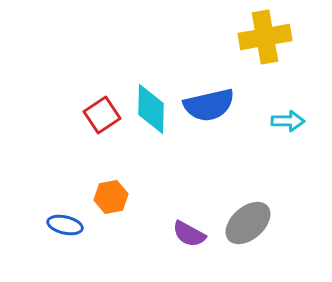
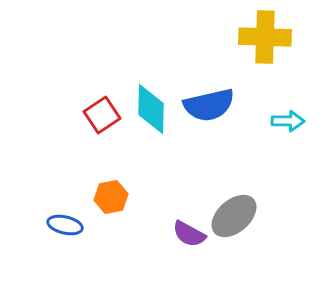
yellow cross: rotated 12 degrees clockwise
gray ellipse: moved 14 px left, 7 px up
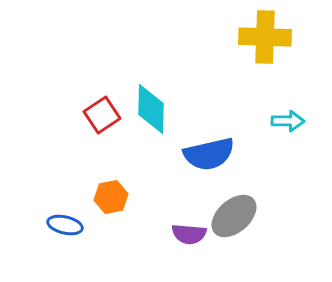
blue semicircle: moved 49 px down
purple semicircle: rotated 24 degrees counterclockwise
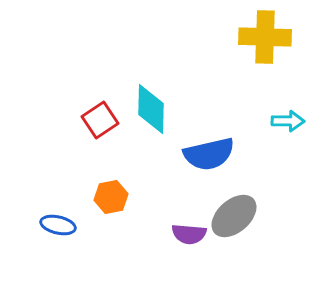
red square: moved 2 px left, 5 px down
blue ellipse: moved 7 px left
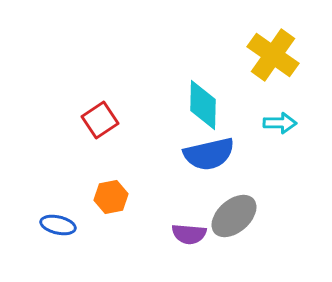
yellow cross: moved 8 px right, 18 px down; rotated 33 degrees clockwise
cyan diamond: moved 52 px right, 4 px up
cyan arrow: moved 8 px left, 2 px down
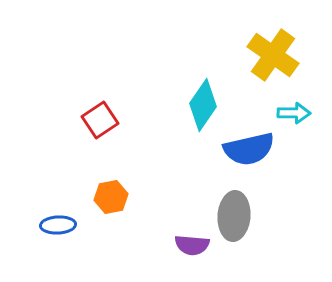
cyan diamond: rotated 33 degrees clockwise
cyan arrow: moved 14 px right, 10 px up
blue semicircle: moved 40 px right, 5 px up
gray ellipse: rotated 45 degrees counterclockwise
blue ellipse: rotated 16 degrees counterclockwise
purple semicircle: moved 3 px right, 11 px down
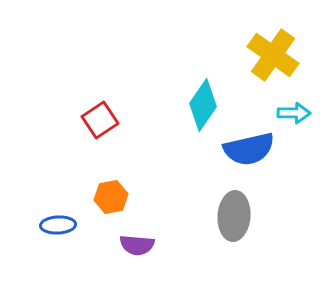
purple semicircle: moved 55 px left
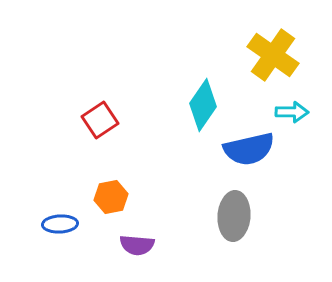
cyan arrow: moved 2 px left, 1 px up
blue ellipse: moved 2 px right, 1 px up
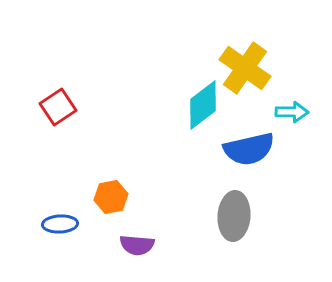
yellow cross: moved 28 px left, 13 px down
cyan diamond: rotated 18 degrees clockwise
red square: moved 42 px left, 13 px up
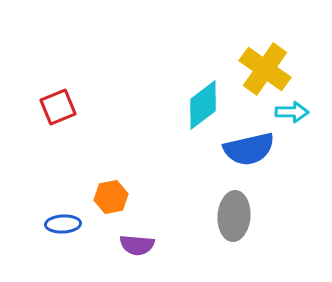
yellow cross: moved 20 px right, 1 px down
red square: rotated 12 degrees clockwise
blue ellipse: moved 3 px right
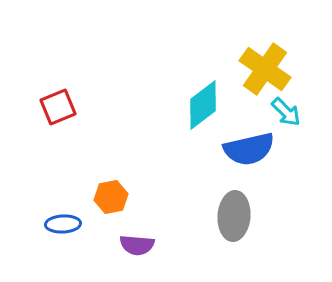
cyan arrow: moved 6 px left; rotated 44 degrees clockwise
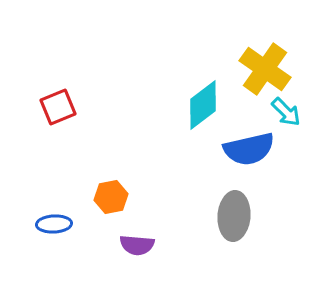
blue ellipse: moved 9 px left
